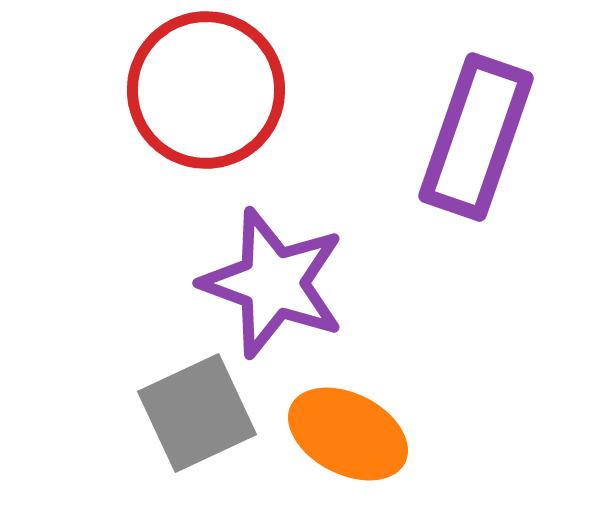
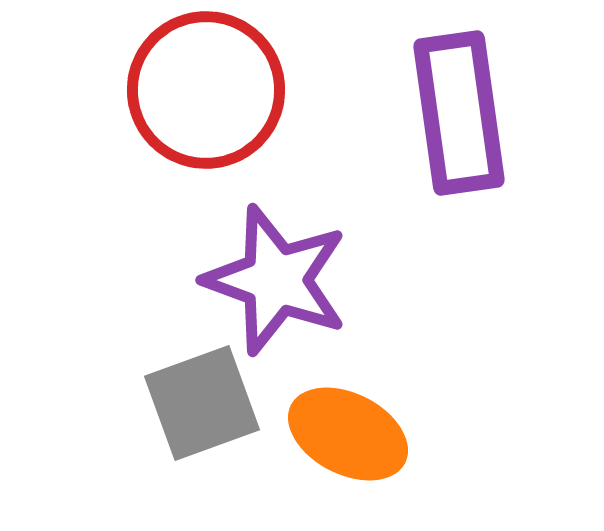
purple rectangle: moved 17 px left, 24 px up; rotated 27 degrees counterclockwise
purple star: moved 3 px right, 3 px up
gray square: moved 5 px right, 10 px up; rotated 5 degrees clockwise
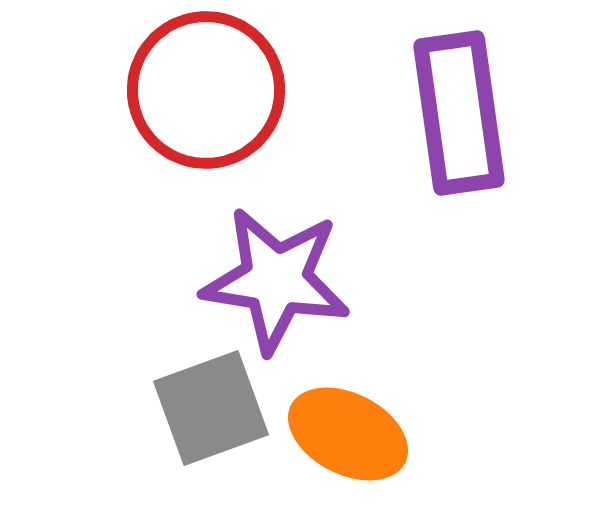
purple star: rotated 11 degrees counterclockwise
gray square: moved 9 px right, 5 px down
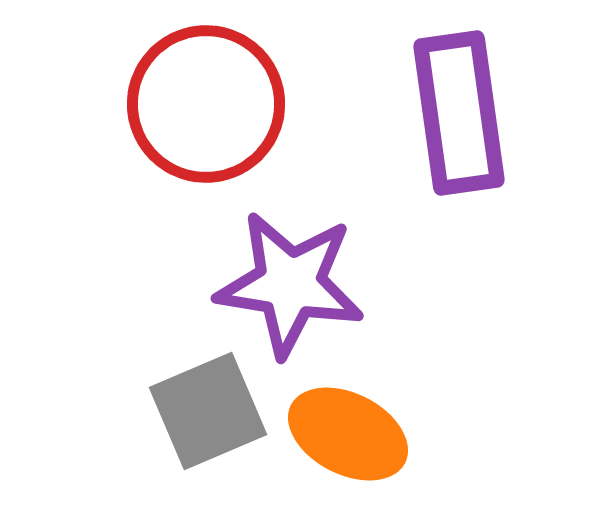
red circle: moved 14 px down
purple star: moved 14 px right, 4 px down
gray square: moved 3 px left, 3 px down; rotated 3 degrees counterclockwise
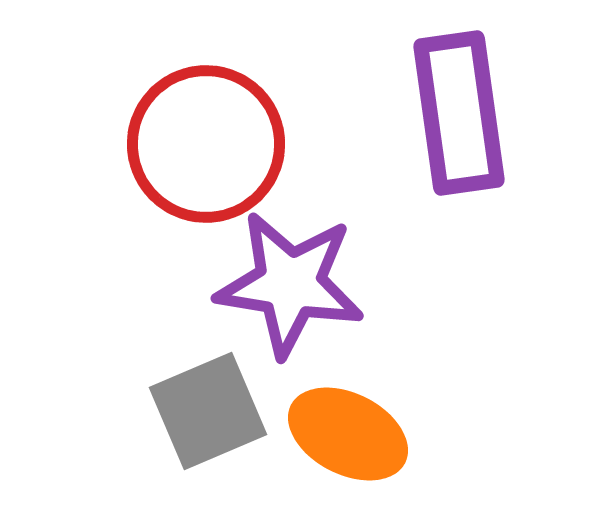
red circle: moved 40 px down
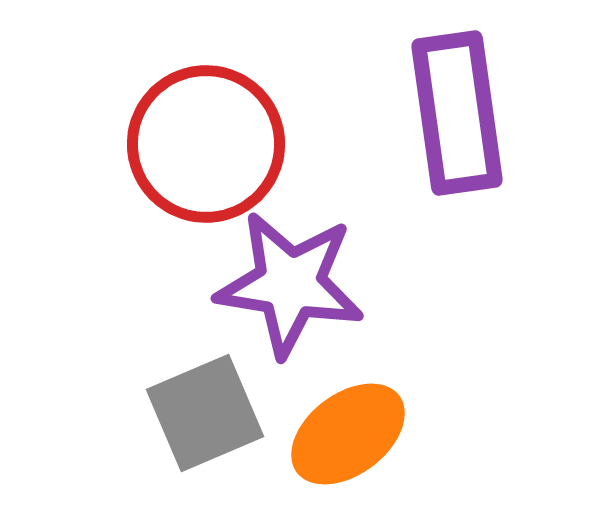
purple rectangle: moved 2 px left
gray square: moved 3 px left, 2 px down
orange ellipse: rotated 64 degrees counterclockwise
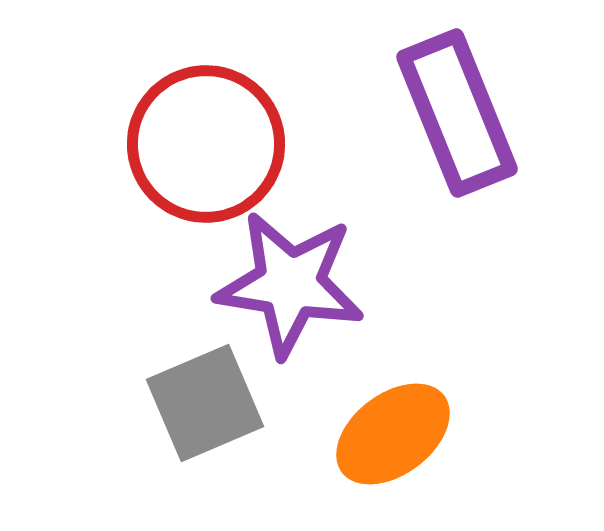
purple rectangle: rotated 14 degrees counterclockwise
gray square: moved 10 px up
orange ellipse: moved 45 px right
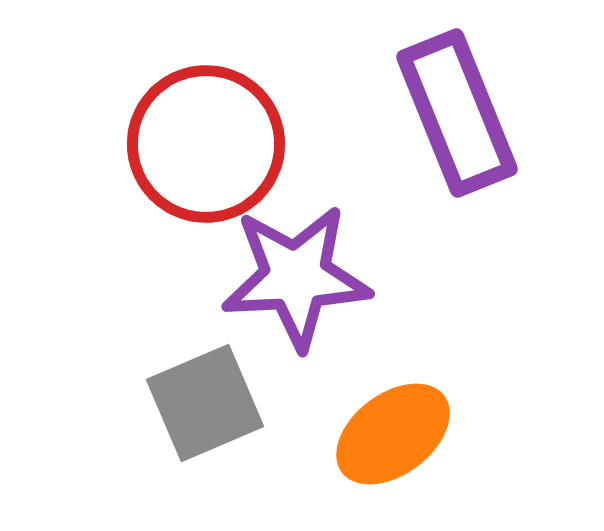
purple star: moved 6 px right, 7 px up; rotated 12 degrees counterclockwise
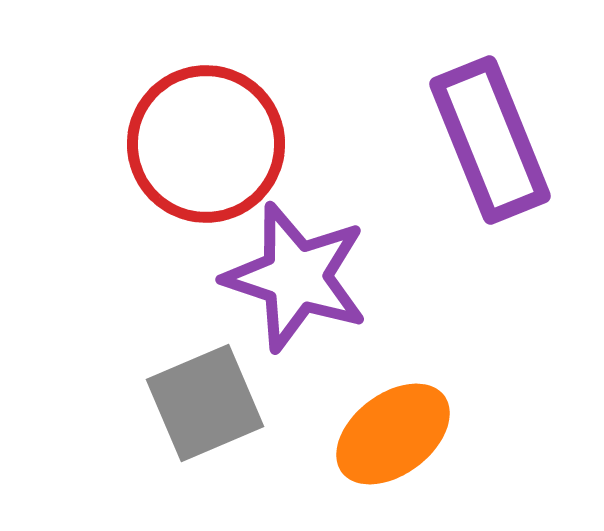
purple rectangle: moved 33 px right, 27 px down
purple star: rotated 21 degrees clockwise
